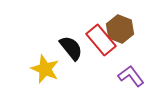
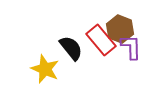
purple L-shape: moved 29 px up; rotated 36 degrees clockwise
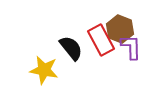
red rectangle: rotated 12 degrees clockwise
yellow star: moved 1 px left, 1 px down; rotated 12 degrees counterclockwise
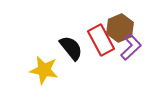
brown hexagon: moved 1 px up; rotated 16 degrees clockwise
purple L-shape: rotated 48 degrees clockwise
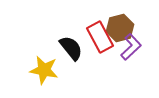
brown hexagon: rotated 8 degrees clockwise
red rectangle: moved 1 px left, 3 px up
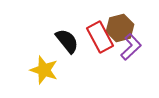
black semicircle: moved 4 px left, 7 px up
yellow star: rotated 8 degrees clockwise
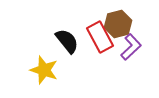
brown hexagon: moved 2 px left, 4 px up
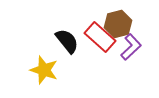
red rectangle: rotated 20 degrees counterclockwise
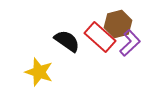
black semicircle: rotated 16 degrees counterclockwise
purple L-shape: moved 1 px left, 4 px up
yellow star: moved 5 px left, 2 px down
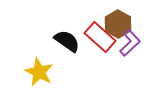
brown hexagon: rotated 16 degrees counterclockwise
yellow star: rotated 8 degrees clockwise
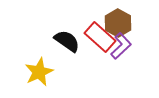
brown hexagon: moved 1 px up
purple L-shape: moved 9 px left, 3 px down
yellow star: rotated 20 degrees clockwise
